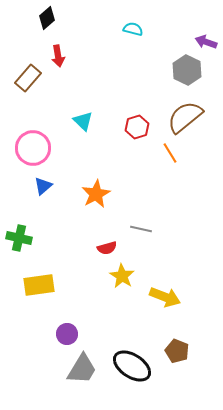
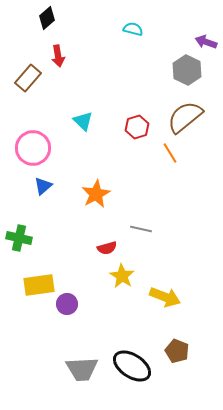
purple circle: moved 30 px up
gray trapezoid: rotated 56 degrees clockwise
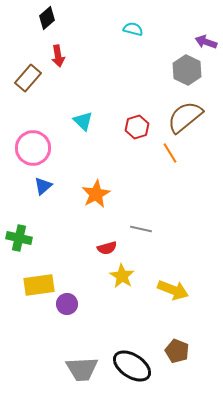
yellow arrow: moved 8 px right, 7 px up
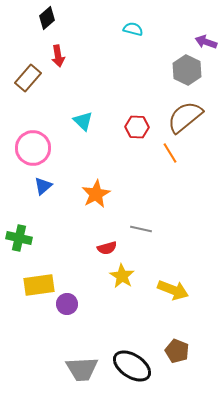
red hexagon: rotated 20 degrees clockwise
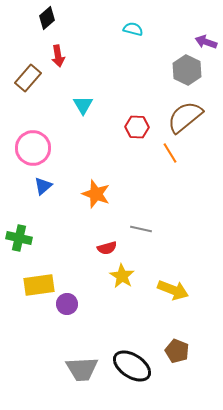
cyan triangle: moved 16 px up; rotated 15 degrees clockwise
orange star: rotated 24 degrees counterclockwise
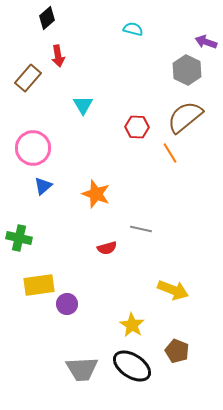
yellow star: moved 10 px right, 49 px down
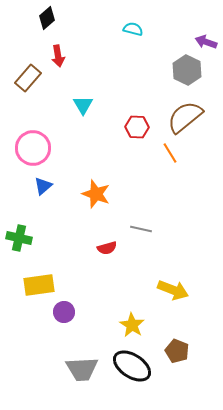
purple circle: moved 3 px left, 8 px down
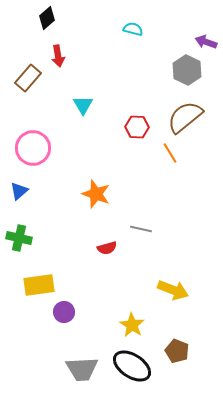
blue triangle: moved 24 px left, 5 px down
